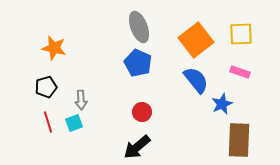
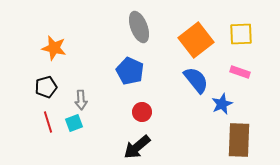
blue pentagon: moved 8 px left, 8 px down
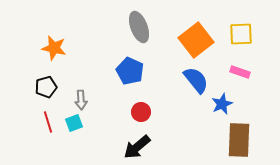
red circle: moved 1 px left
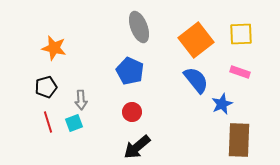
red circle: moved 9 px left
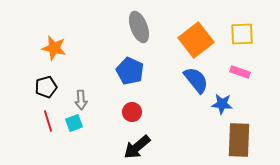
yellow square: moved 1 px right
blue star: rotated 30 degrees clockwise
red line: moved 1 px up
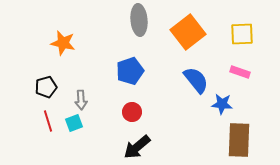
gray ellipse: moved 7 px up; rotated 16 degrees clockwise
orange square: moved 8 px left, 8 px up
orange star: moved 9 px right, 5 px up
blue pentagon: rotated 28 degrees clockwise
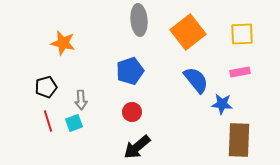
pink rectangle: rotated 30 degrees counterclockwise
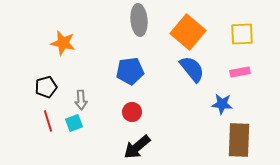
orange square: rotated 12 degrees counterclockwise
blue pentagon: rotated 12 degrees clockwise
blue semicircle: moved 4 px left, 11 px up
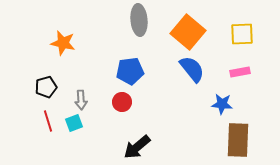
red circle: moved 10 px left, 10 px up
brown rectangle: moved 1 px left
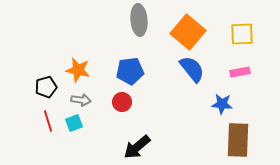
orange star: moved 15 px right, 27 px down
gray arrow: rotated 78 degrees counterclockwise
